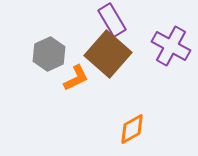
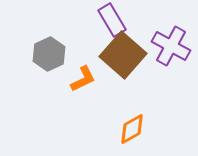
brown square: moved 15 px right, 1 px down
orange L-shape: moved 7 px right, 1 px down
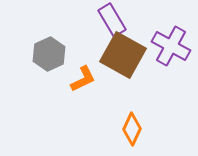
brown square: rotated 12 degrees counterclockwise
orange diamond: rotated 36 degrees counterclockwise
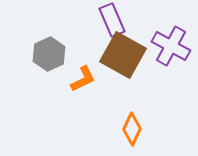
purple rectangle: rotated 8 degrees clockwise
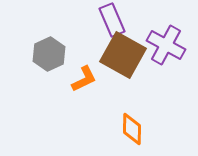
purple cross: moved 5 px left, 1 px up
orange L-shape: moved 1 px right
orange diamond: rotated 24 degrees counterclockwise
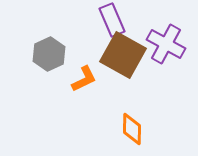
purple cross: moved 1 px up
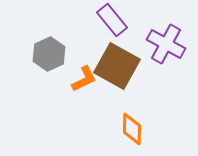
purple rectangle: rotated 16 degrees counterclockwise
brown square: moved 6 px left, 11 px down
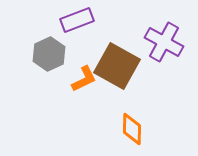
purple rectangle: moved 35 px left; rotated 72 degrees counterclockwise
purple cross: moved 2 px left, 2 px up
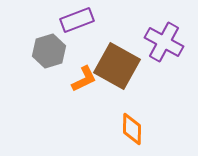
gray hexagon: moved 3 px up; rotated 8 degrees clockwise
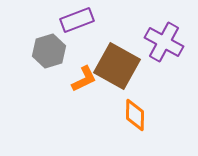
orange diamond: moved 3 px right, 14 px up
